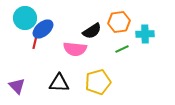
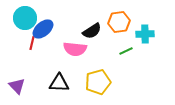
red line: moved 3 px left, 1 px down
green line: moved 4 px right, 2 px down
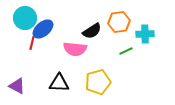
purple triangle: rotated 18 degrees counterclockwise
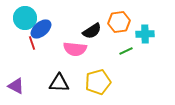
blue ellipse: moved 2 px left
red line: rotated 32 degrees counterclockwise
purple triangle: moved 1 px left
